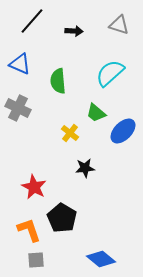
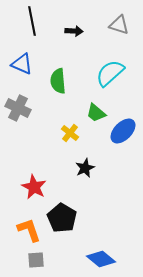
black line: rotated 52 degrees counterclockwise
blue triangle: moved 2 px right
black star: rotated 18 degrees counterclockwise
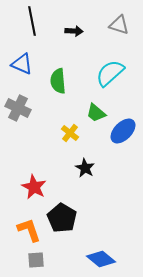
black star: rotated 18 degrees counterclockwise
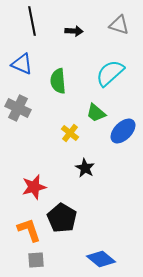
red star: rotated 30 degrees clockwise
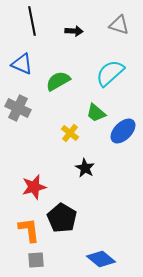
green semicircle: rotated 65 degrees clockwise
orange L-shape: rotated 12 degrees clockwise
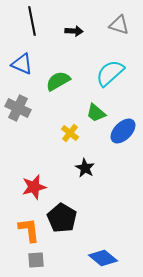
blue diamond: moved 2 px right, 1 px up
